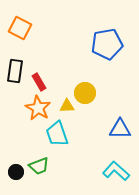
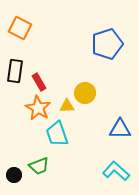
blue pentagon: rotated 8 degrees counterclockwise
black circle: moved 2 px left, 3 px down
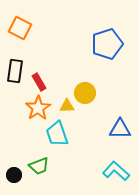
orange star: rotated 10 degrees clockwise
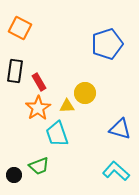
blue triangle: rotated 15 degrees clockwise
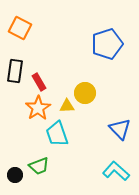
blue triangle: rotated 30 degrees clockwise
black circle: moved 1 px right
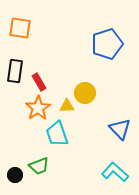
orange square: rotated 20 degrees counterclockwise
cyan L-shape: moved 1 px left, 1 px down
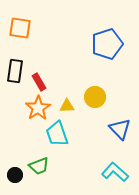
yellow circle: moved 10 px right, 4 px down
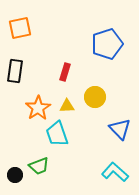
orange square: rotated 20 degrees counterclockwise
red rectangle: moved 26 px right, 10 px up; rotated 48 degrees clockwise
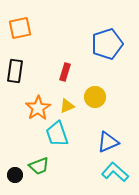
yellow triangle: rotated 21 degrees counterclockwise
blue triangle: moved 12 px left, 13 px down; rotated 50 degrees clockwise
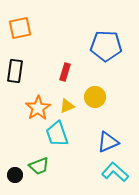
blue pentagon: moved 1 px left, 2 px down; rotated 20 degrees clockwise
